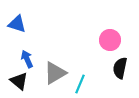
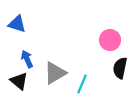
cyan line: moved 2 px right
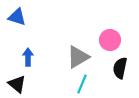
blue triangle: moved 7 px up
blue arrow: moved 1 px right, 2 px up; rotated 24 degrees clockwise
gray triangle: moved 23 px right, 16 px up
black triangle: moved 2 px left, 3 px down
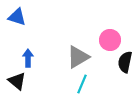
blue arrow: moved 1 px down
black semicircle: moved 5 px right, 6 px up
black triangle: moved 3 px up
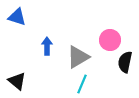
blue arrow: moved 19 px right, 12 px up
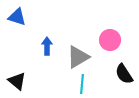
black semicircle: moved 1 px left, 12 px down; rotated 45 degrees counterclockwise
cyan line: rotated 18 degrees counterclockwise
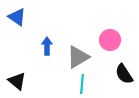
blue triangle: rotated 18 degrees clockwise
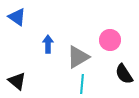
blue arrow: moved 1 px right, 2 px up
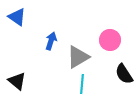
blue arrow: moved 3 px right, 3 px up; rotated 18 degrees clockwise
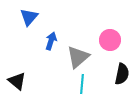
blue triangle: moved 12 px right; rotated 36 degrees clockwise
gray triangle: rotated 10 degrees counterclockwise
black semicircle: moved 2 px left; rotated 135 degrees counterclockwise
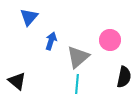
black semicircle: moved 2 px right, 3 px down
cyan line: moved 5 px left
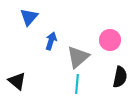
black semicircle: moved 4 px left
